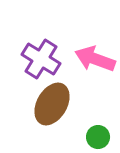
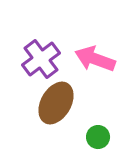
purple cross: rotated 21 degrees clockwise
brown ellipse: moved 4 px right, 1 px up
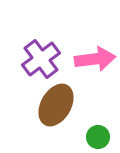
pink arrow: rotated 153 degrees clockwise
brown ellipse: moved 2 px down
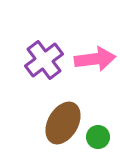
purple cross: moved 3 px right, 1 px down
brown ellipse: moved 7 px right, 18 px down
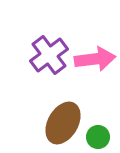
purple cross: moved 5 px right, 5 px up
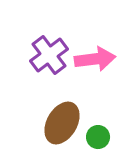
brown ellipse: moved 1 px left
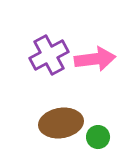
purple cross: rotated 9 degrees clockwise
brown ellipse: moved 1 px left; rotated 51 degrees clockwise
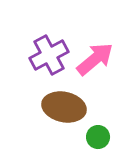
pink arrow: rotated 33 degrees counterclockwise
brown ellipse: moved 3 px right, 16 px up; rotated 21 degrees clockwise
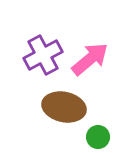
purple cross: moved 6 px left
pink arrow: moved 5 px left
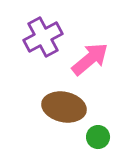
purple cross: moved 18 px up
